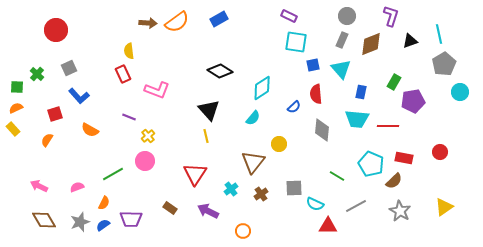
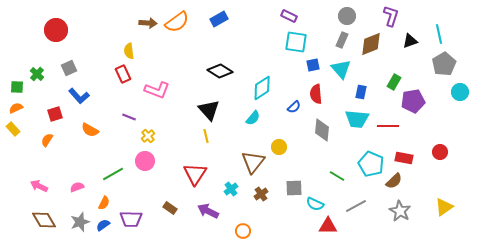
yellow circle at (279, 144): moved 3 px down
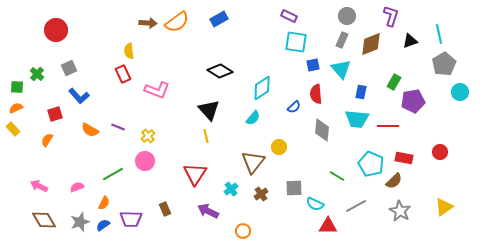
purple line at (129, 117): moved 11 px left, 10 px down
brown rectangle at (170, 208): moved 5 px left, 1 px down; rotated 32 degrees clockwise
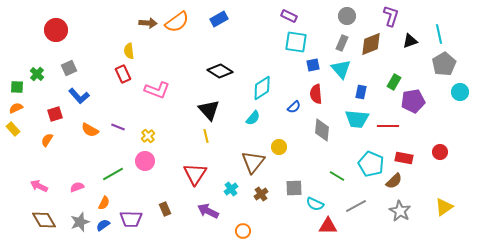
gray rectangle at (342, 40): moved 3 px down
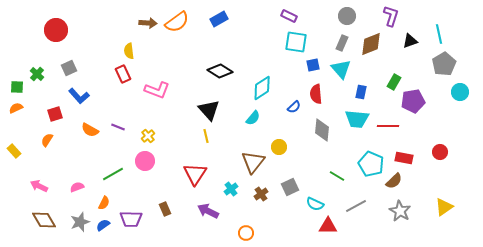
yellow rectangle at (13, 129): moved 1 px right, 22 px down
gray square at (294, 188): moved 4 px left, 1 px up; rotated 24 degrees counterclockwise
orange circle at (243, 231): moved 3 px right, 2 px down
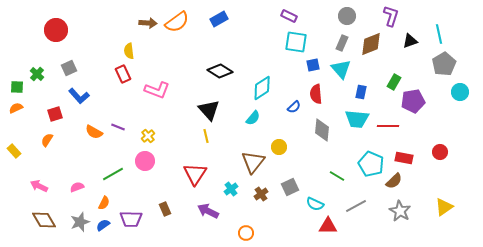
orange semicircle at (90, 130): moved 4 px right, 2 px down
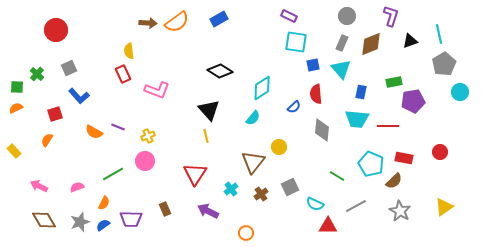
green rectangle at (394, 82): rotated 49 degrees clockwise
yellow cross at (148, 136): rotated 16 degrees clockwise
